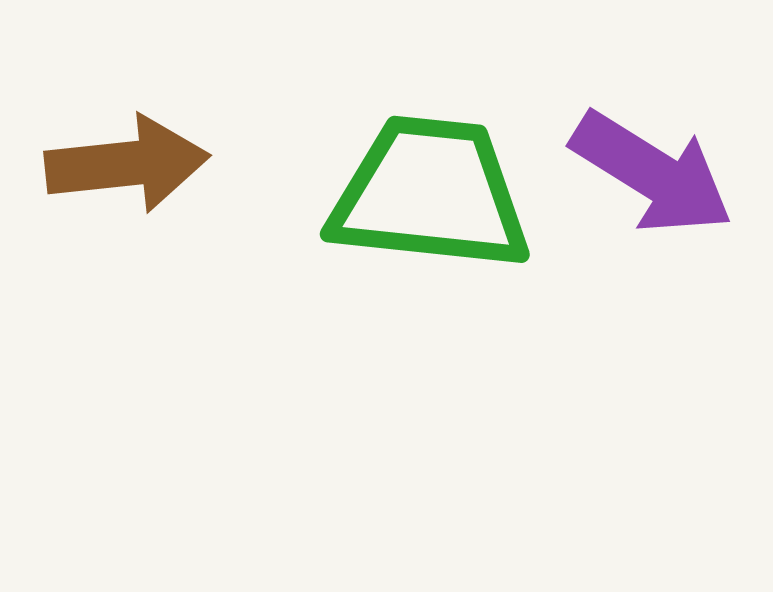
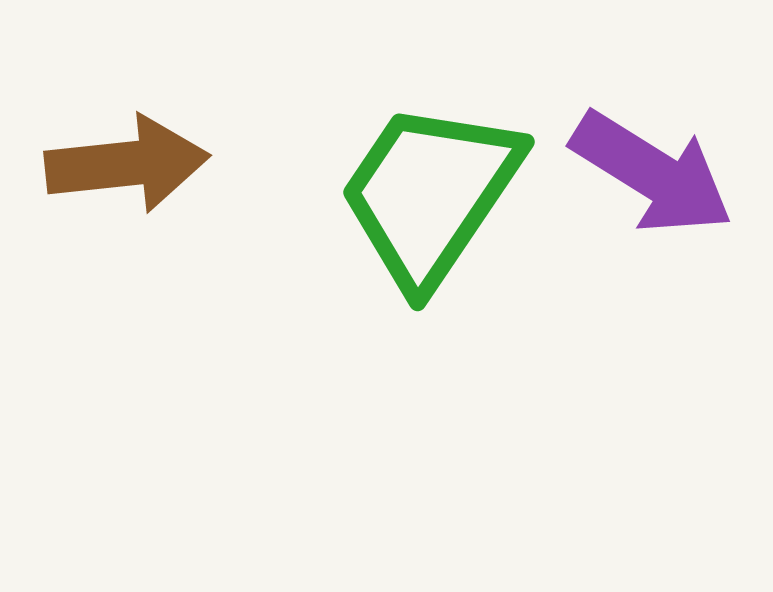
green trapezoid: rotated 62 degrees counterclockwise
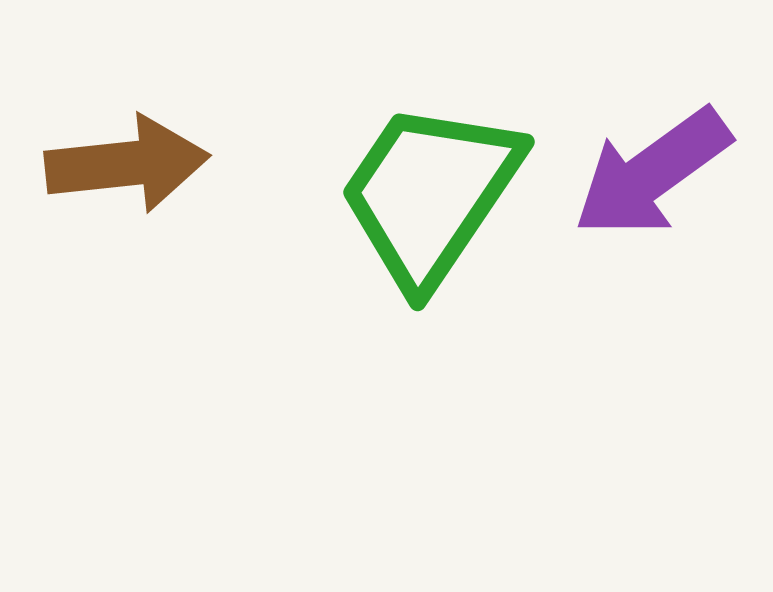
purple arrow: rotated 112 degrees clockwise
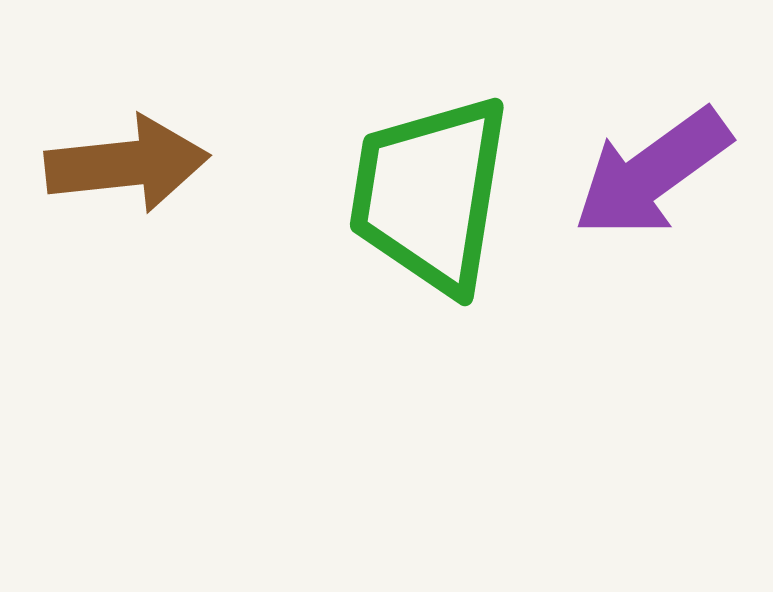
green trapezoid: rotated 25 degrees counterclockwise
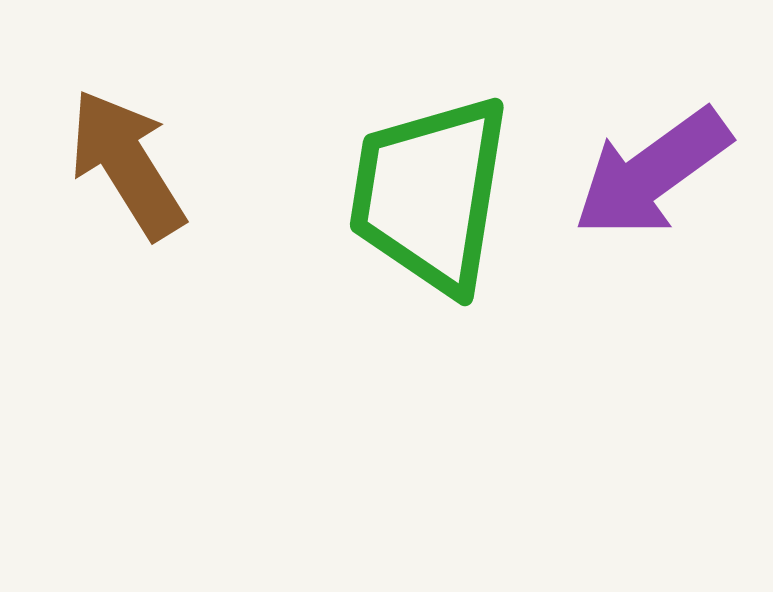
brown arrow: rotated 116 degrees counterclockwise
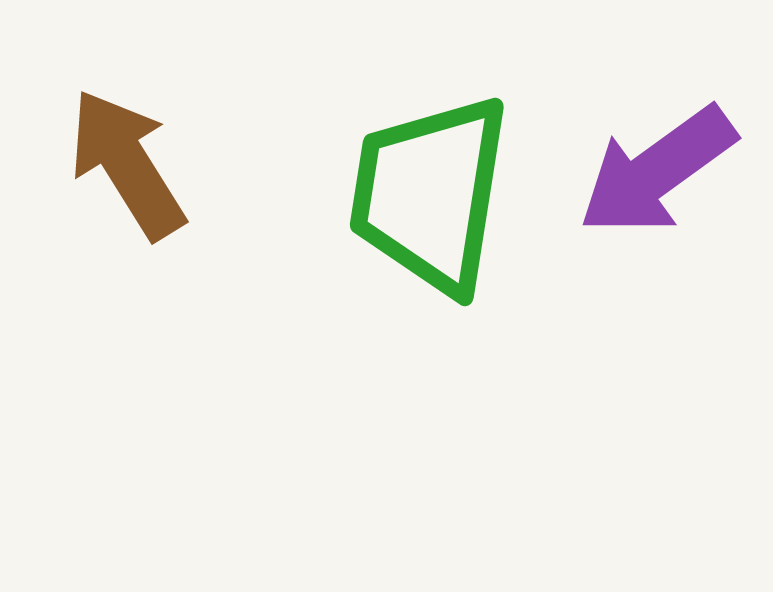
purple arrow: moved 5 px right, 2 px up
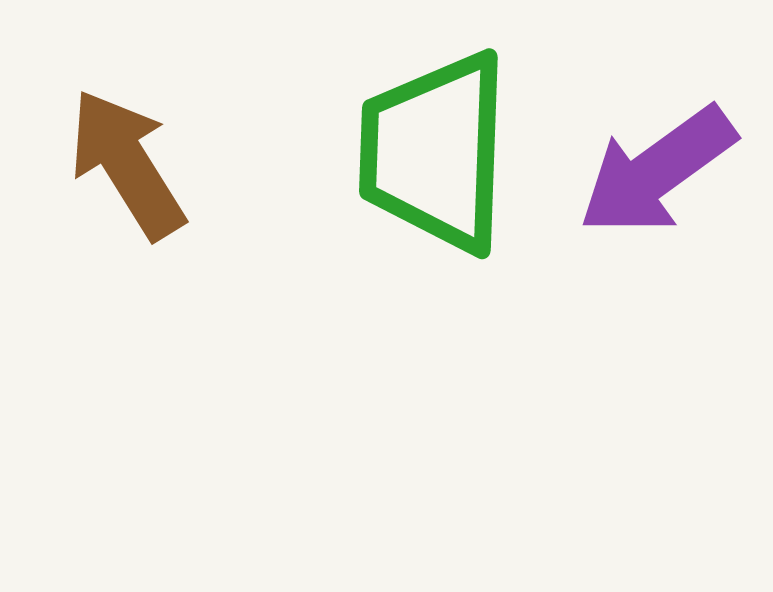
green trapezoid: moved 5 px right, 42 px up; rotated 7 degrees counterclockwise
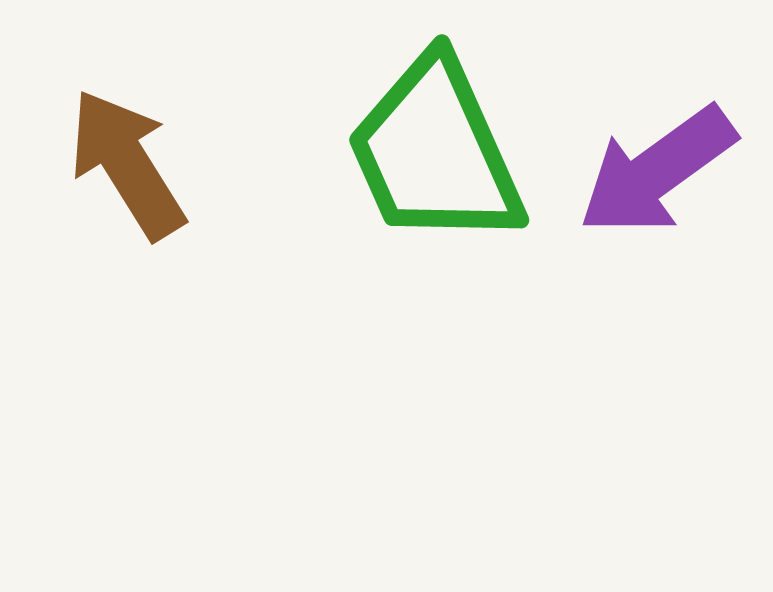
green trapezoid: rotated 26 degrees counterclockwise
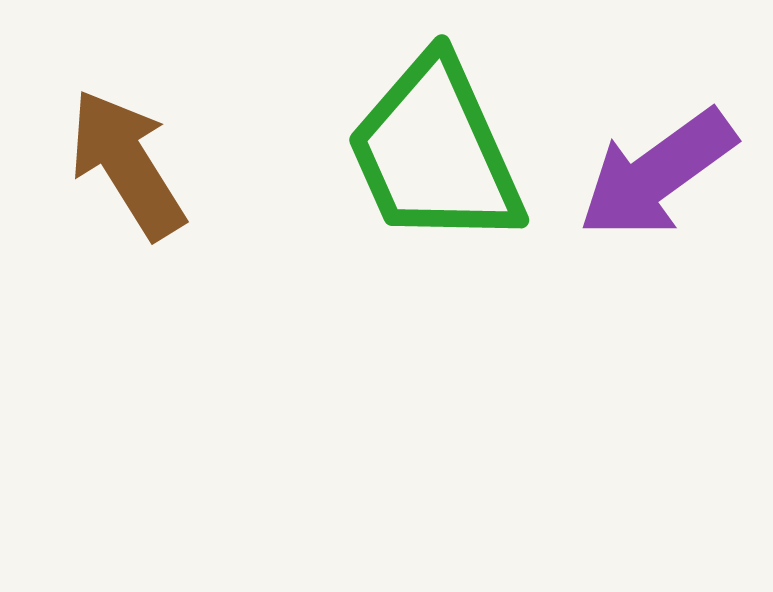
purple arrow: moved 3 px down
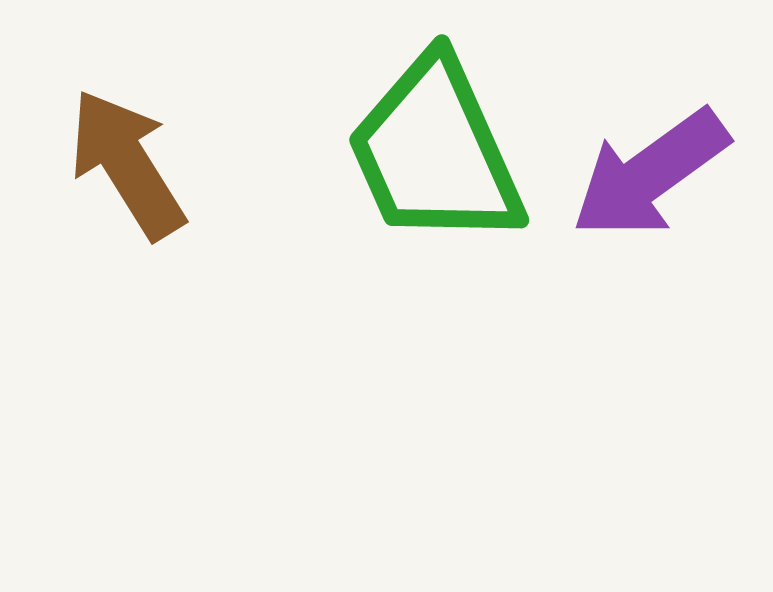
purple arrow: moved 7 px left
